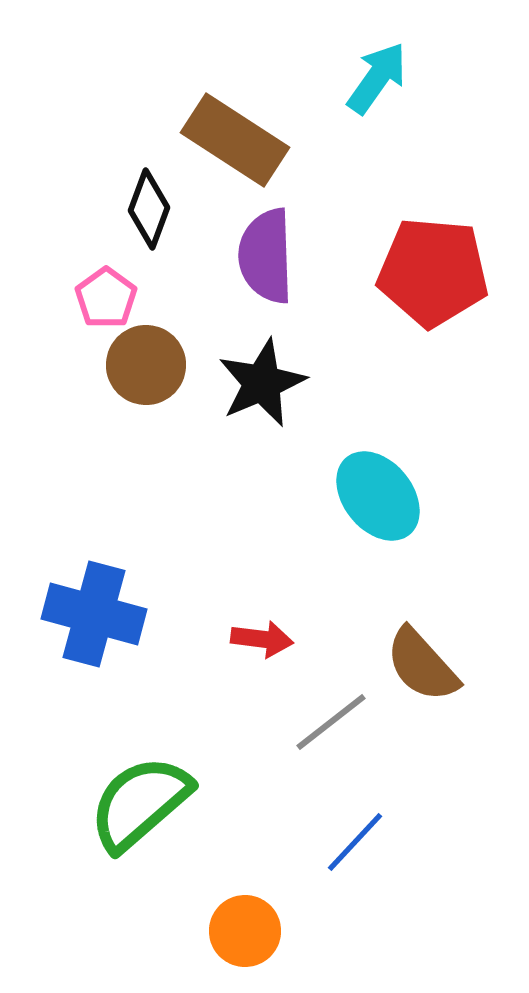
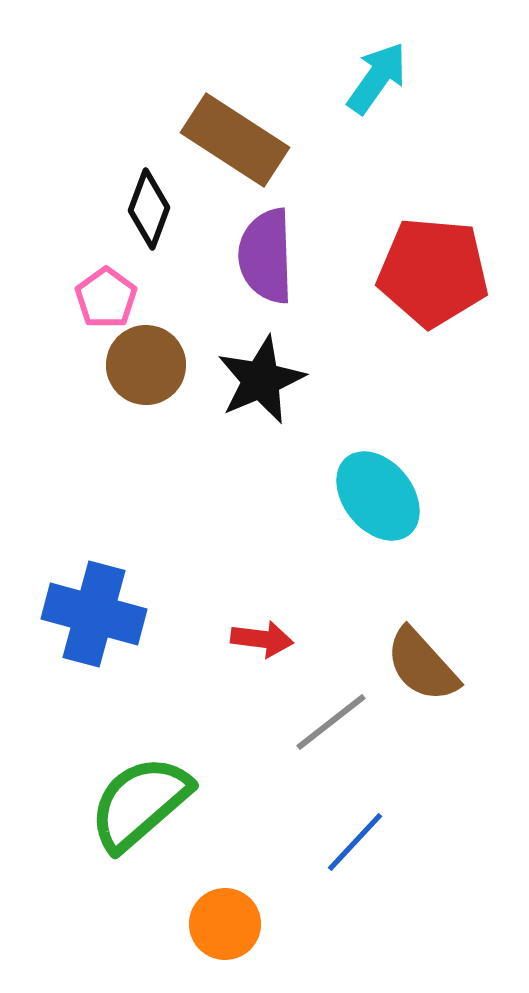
black star: moved 1 px left, 3 px up
orange circle: moved 20 px left, 7 px up
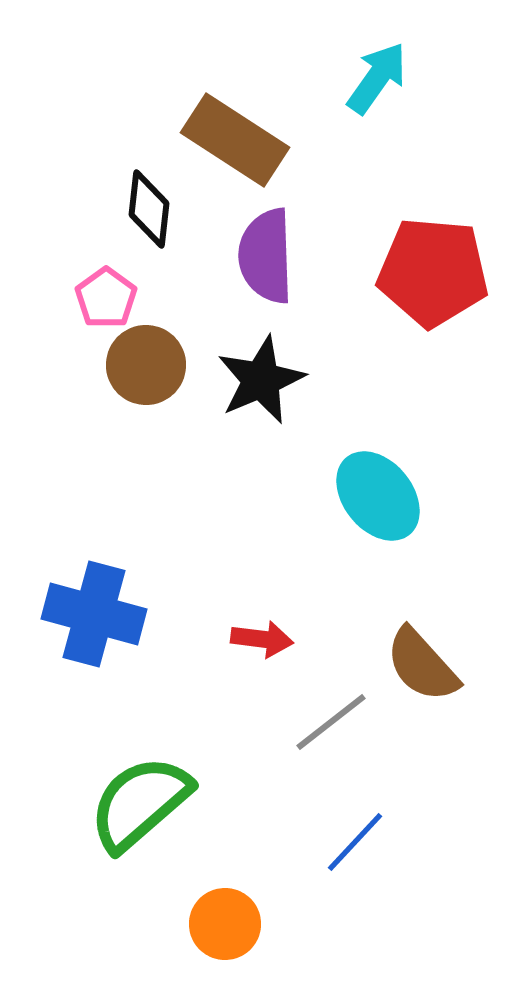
black diamond: rotated 14 degrees counterclockwise
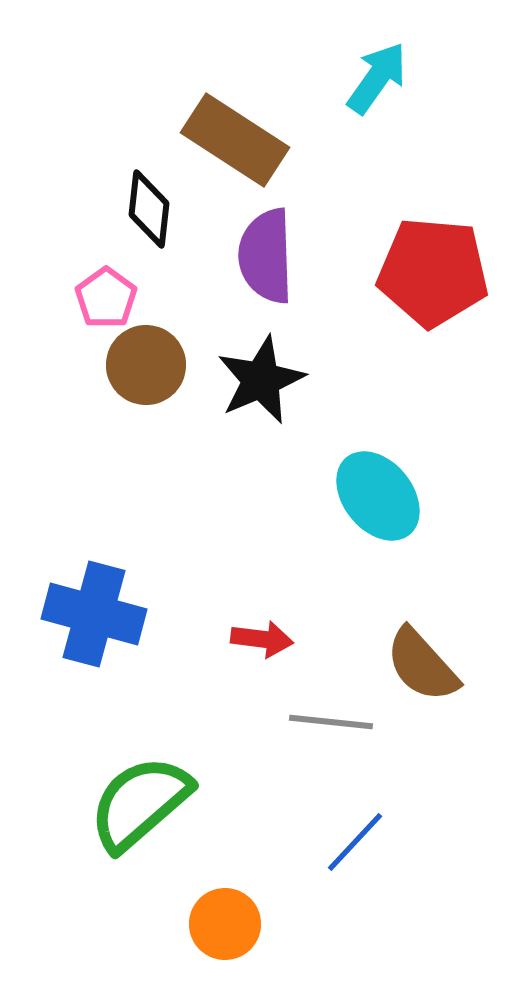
gray line: rotated 44 degrees clockwise
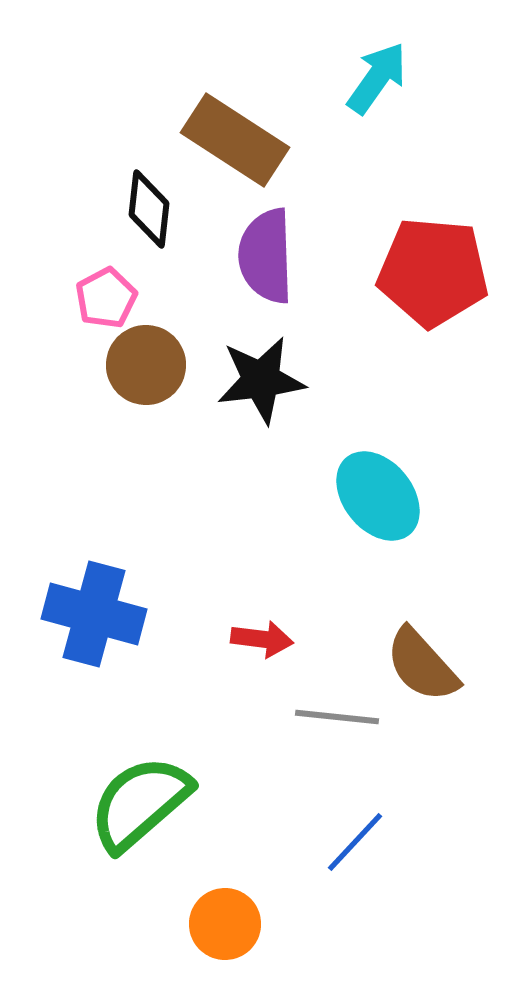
pink pentagon: rotated 8 degrees clockwise
black star: rotated 16 degrees clockwise
gray line: moved 6 px right, 5 px up
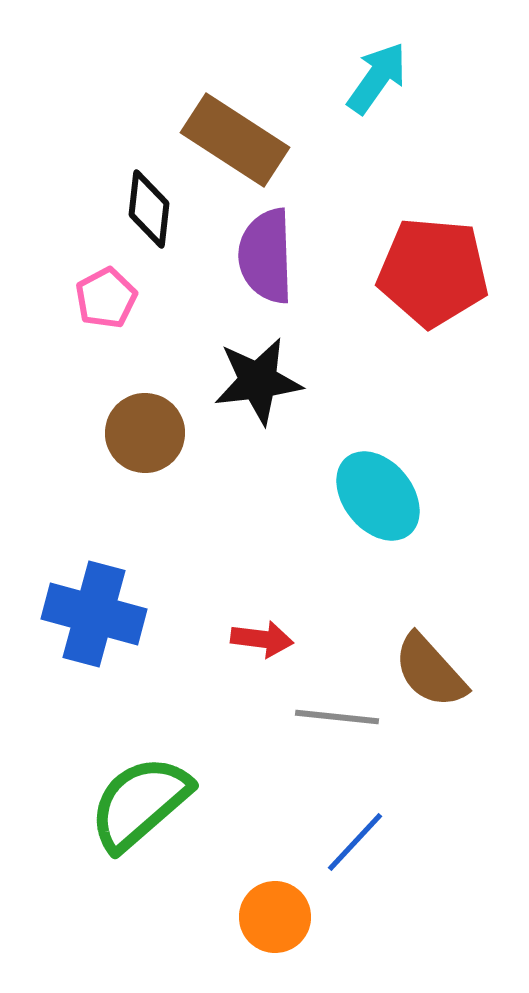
brown circle: moved 1 px left, 68 px down
black star: moved 3 px left, 1 px down
brown semicircle: moved 8 px right, 6 px down
orange circle: moved 50 px right, 7 px up
